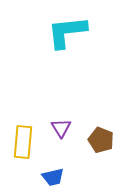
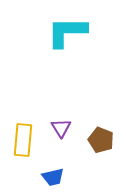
cyan L-shape: rotated 6 degrees clockwise
yellow rectangle: moved 2 px up
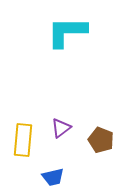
purple triangle: rotated 25 degrees clockwise
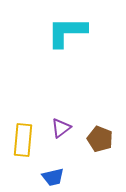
brown pentagon: moved 1 px left, 1 px up
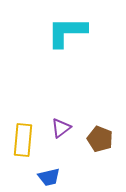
blue trapezoid: moved 4 px left
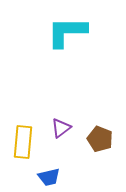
yellow rectangle: moved 2 px down
